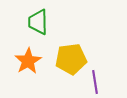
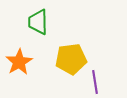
orange star: moved 9 px left, 1 px down
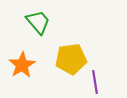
green trapezoid: rotated 140 degrees clockwise
orange star: moved 3 px right, 3 px down
